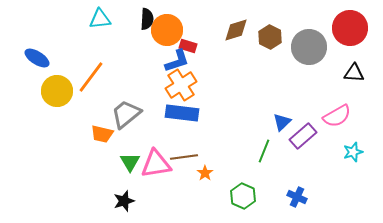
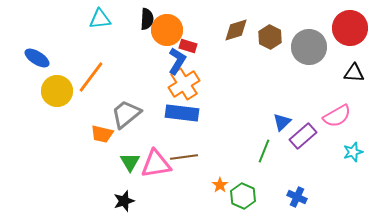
blue L-shape: rotated 40 degrees counterclockwise
orange cross: moved 3 px right, 1 px up
orange star: moved 15 px right, 12 px down
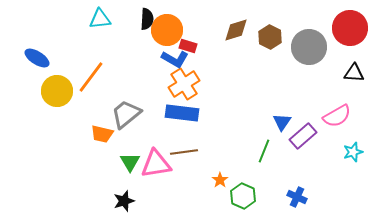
blue L-shape: moved 2 px left, 2 px up; rotated 88 degrees clockwise
blue triangle: rotated 12 degrees counterclockwise
brown line: moved 5 px up
orange star: moved 5 px up
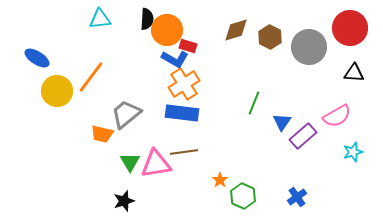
green line: moved 10 px left, 48 px up
blue cross: rotated 30 degrees clockwise
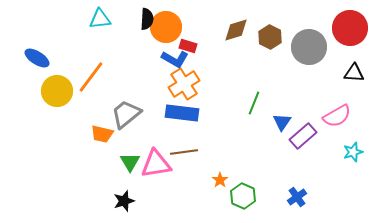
orange circle: moved 1 px left, 3 px up
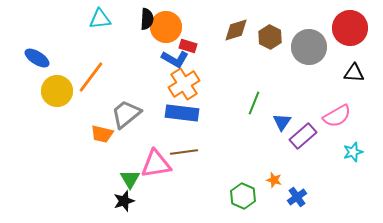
green triangle: moved 17 px down
orange star: moved 54 px right; rotated 21 degrees counterclockwise
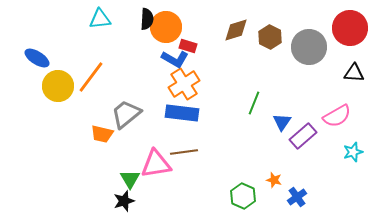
yellow circle: moved 1 px right, 5 px up
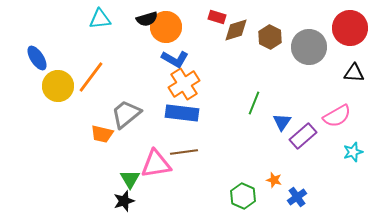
black semicircle: rotated 70 degrees clockwise
red rectangle: moved 29 px right, 29 px up
blue ellipse: rotated 25 degrees clockwise
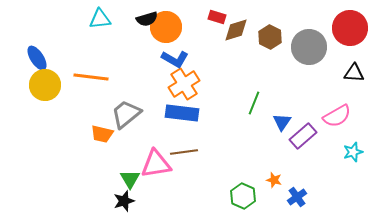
orange line: rotated 60 degrees clockwise
yellow circle: moved 13 px left, 1 px up
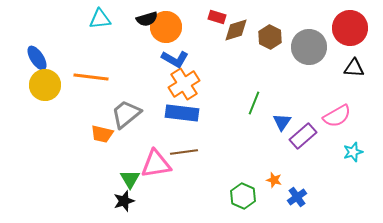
black triangle: moved 5 px up
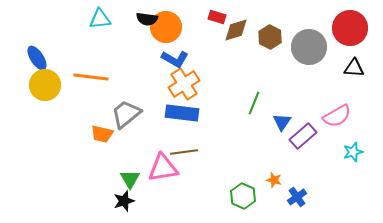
black semicircle: rotated 25 degrees clockwise
pink triangle: moved 7 px right, 4 px down
